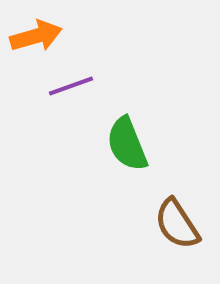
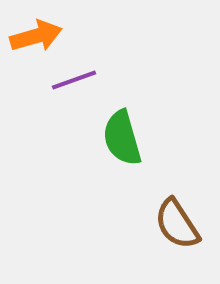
purple line: moved 3 px right, 6 px up
green semicircle: moved 5 px left, 6 px up; rotated 6 degrees clockwise
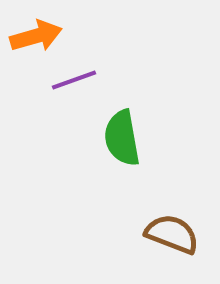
green semicircle: rotated 6 degrees clockwise
brown semicircle: moved 5 px left, 10 px down; rotated 144 degrees clockwise
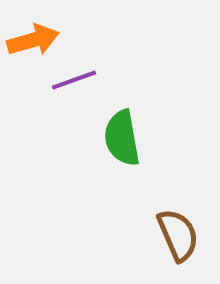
orange arrow: moved 3 px left, 4 px down
brown semicircle: moved 6 px right, 1 px down; rotated 46 degrees clockwise
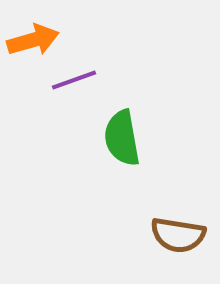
brown semicircle: rotated 122 degrees clockwise
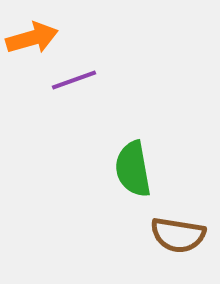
orange arrow: moved 1 px left, 2 px up
green semicircle: moved 11 px right, 31 px down
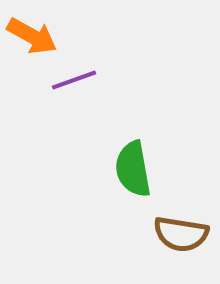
orange arrow: moved 2 px up; rotated 45 degrees clockwise
brown semicircle: moved 3 px right, 1 px up
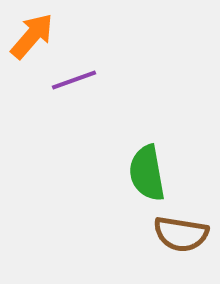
orange arrow: rotated 78 degrees counterclockwise
green semicircle: moved 14 px right, 4 px down
